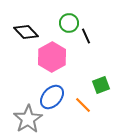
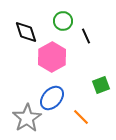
green circle: moved 6 px left, 2 px up
black diamond: rotated 25 degrees clockwise
blue ellipse: moved 1 px down
orange line: moved 2 px left, 12 px down
gray star: moved 1 px left, 1 px up
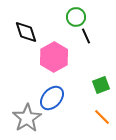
green circle: moved 13 px right, 4 px up
pink hexagon: moved 2 px right
orange line: moved 21 px right
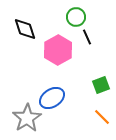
black diamond: moved 1 px left, 3 px up
black line: moved 1 px right, 1 px down
pink hexagon: moved 4 px right, 7 px up
blue ellipse: rotated 15 degrees clockwise
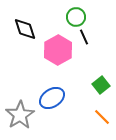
black line: moved 3 px left
green square: rotated 18 degrees counterclockwise
gray star: moved 7 px left, 3 px up
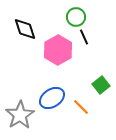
orange line: moved 21 px left, 10 px up
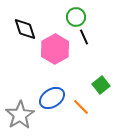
pink hexagon: moved 3 px left, 1 px up
